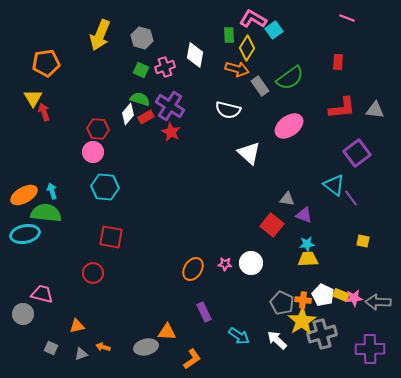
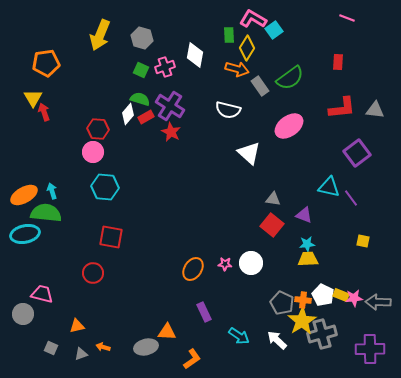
cyan triangle at (334, 185): moved 5 px left, 2 px down; rotated 25 degrees counterclockwise
gray triangle at (287, 199): moved 14 px left
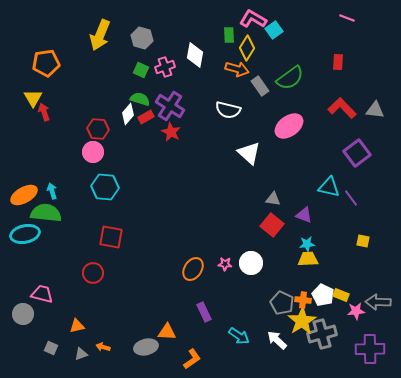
red L-shape at (342, 108): rotated 128 degrees counterclockwise
pink star at (354, 298): moved 2 px right, 13 px down
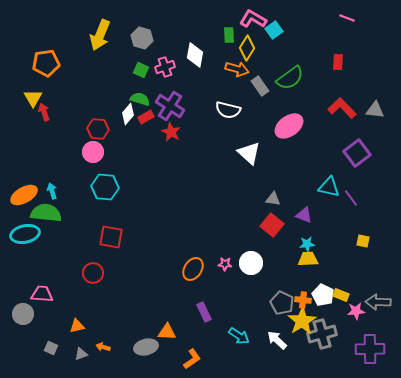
pink trapezoid at (42, 294): rotated 10 degrees counterclockwise
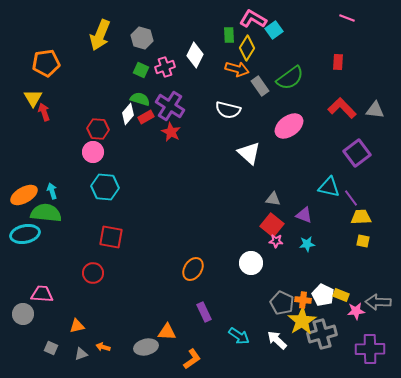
white diamond at (195, 55): rotated 15 degrees clockwise
yellow trapezoid at (308, 259): moved 53 px right, 42 px up
pink star at (225, 264): moved 51 px right, 23 px up
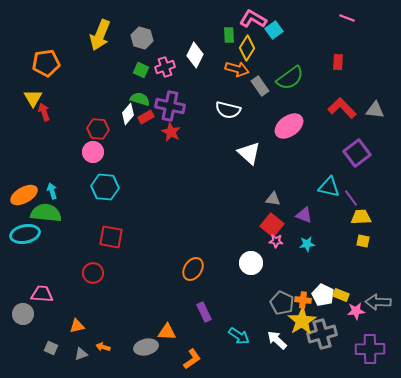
purple cross at (170, 106): rotated 20 degrees counterclockwise
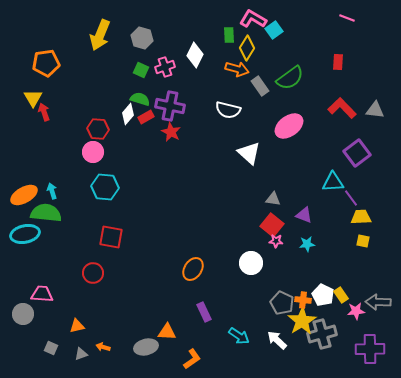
cyan triangle at (329, 187): moved 4 px right, 5 px up; rotated 15 degrees counterclockwise
yellow rectangle at (341, 295): rotated 35 degrees clockwise
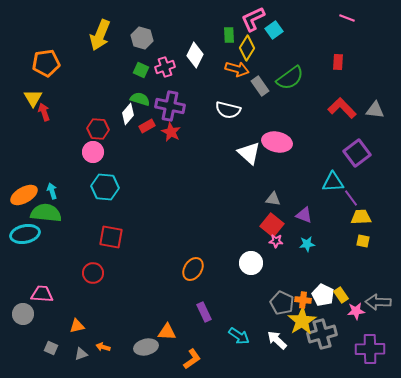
pink L-shape at (253, 19): rotated 56 degrees counterclockwise
red rectangle at (146, 117): moved 1 px right, 9 px down
pink ellipse at (289, 126): moved 12 px left, 16 px down; rotated 48 degrees clockwise
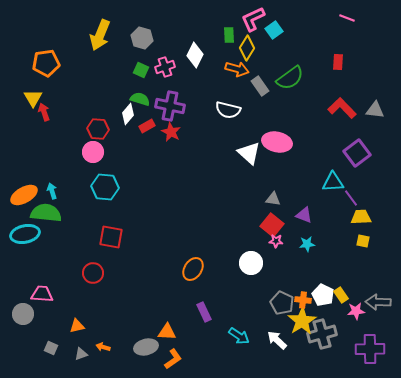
orange L-shape at (192, 359): moved 19 px left
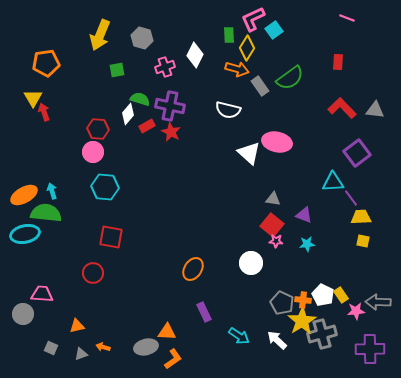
green square at (141, 70): moved 24 px left; rotated 35 degrees counterclockwise
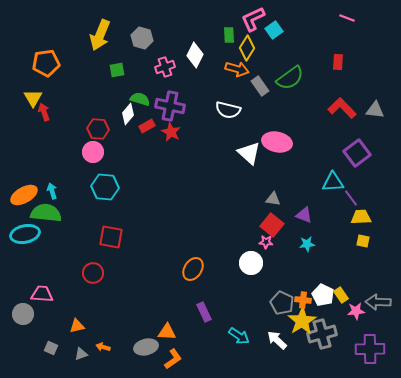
pink star at (276, 241): moved 10 px left, 1 px down
